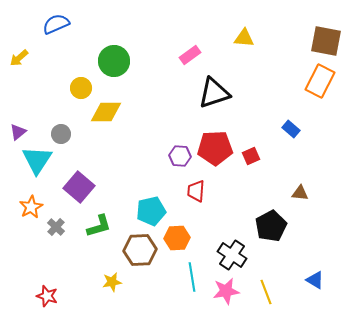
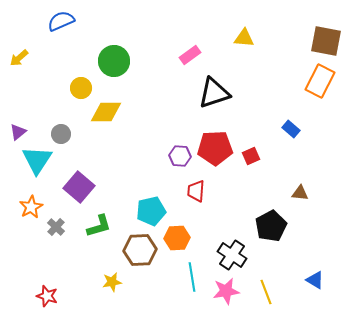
blue semicircle: moved 5 px right, 3 px up
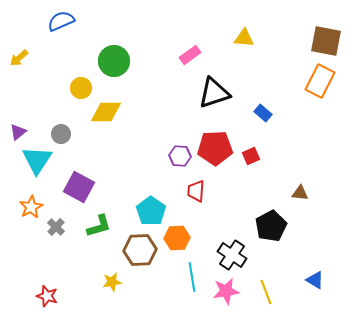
blue rectangle: moved 28 px left, 16 px up
purple square: rotated 12 degrees counterclockwise
cyan pentagon: rotated 24 degrees counterclockwise
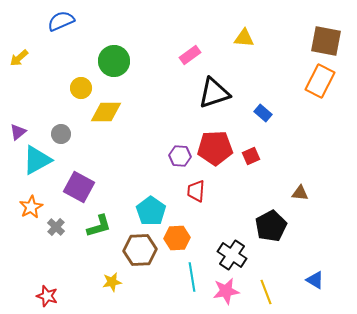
cyan triangle: rotated 28 degrees clockwise
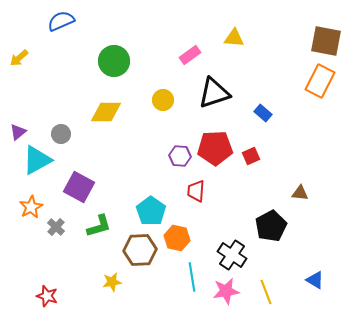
yellow triangle: moved 10 px left
yellow circle: moved 82 px right, 12 px down
orange hexagon: rotated 15 degrees clockwise
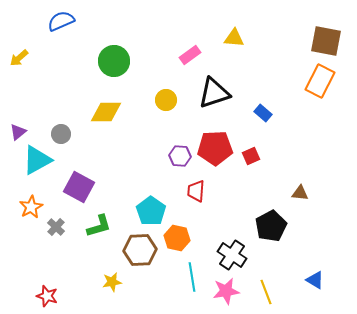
yellow circle: moved 3 px right
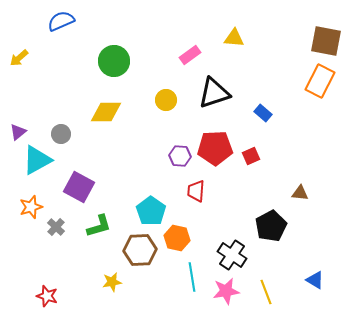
orange star: rotated 10 degrees clockwise
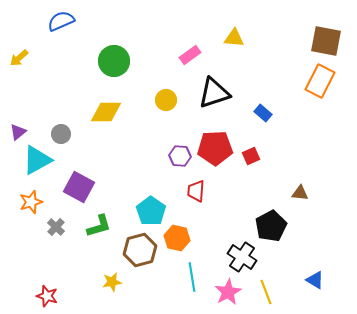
orange star: moved 5 px up
brown hexagon: rotated 12 degrees counterclockwise
black cross: moved 10 px right, 2 px down
pink star: moved 2 px right, 1 px down; rotated 20 degrees counterclockwise
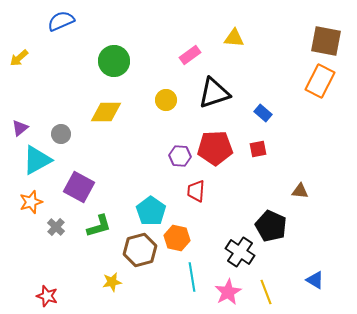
purple triangle: moved 2 px right, 4 px up
red square: moved 7 px right, 7 px up; rotated 12 degrees clockwise
brown triangle: moved 2 px up
black pentagon: rotated 20 degrees counterclockwise
black cross: moved 2 px left, 5 px up
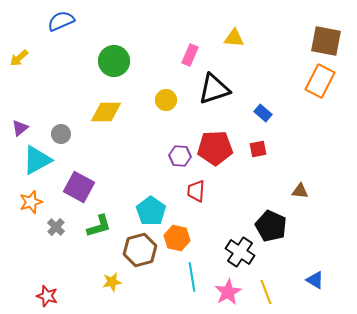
pink rectangle: rotated 30 degrees counterclockwise
black triangle: moved 4 px up
